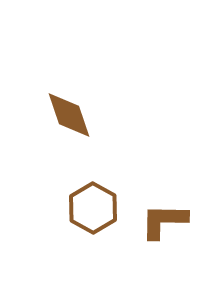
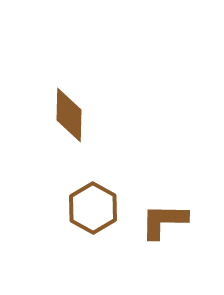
brown diamond: rotated 20 degrees clockwise
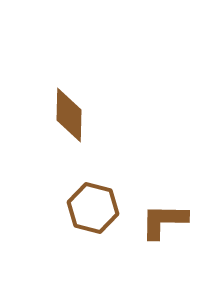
brown hexagon: rotated 15 degrees counterclockwise
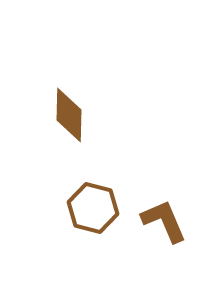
brown L-shape: rotated 66 degrees clockwise
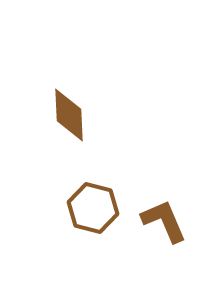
brown diamond: rotated 4 degrees counterclockwise
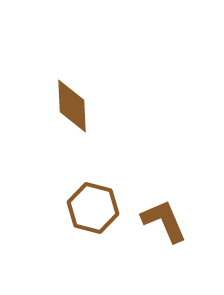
brown diamond: moved 3 px right, 9 px up
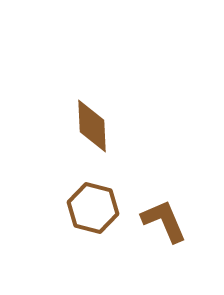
brown diamond: moved 20 px right, 20 px down
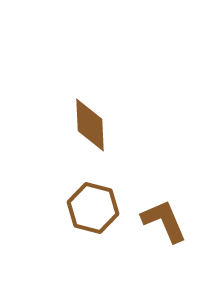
brown diamond: moved 2 px left, 1 px up
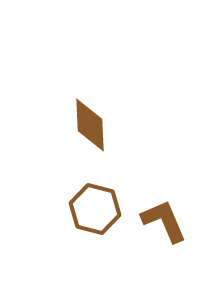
brown hexagon: moved 2 px right, 1 px down
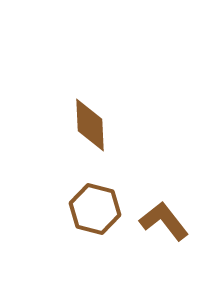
brown L-shape: rotated 15 degrees counterclockwise
